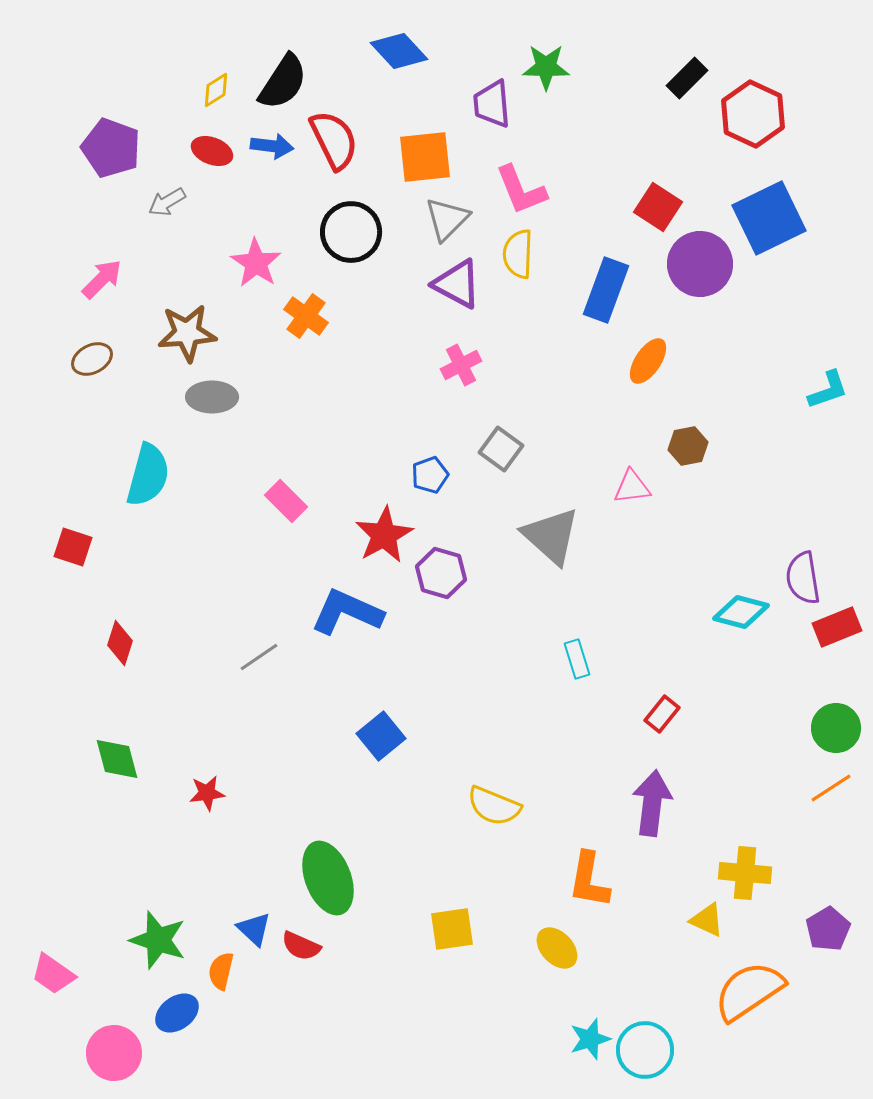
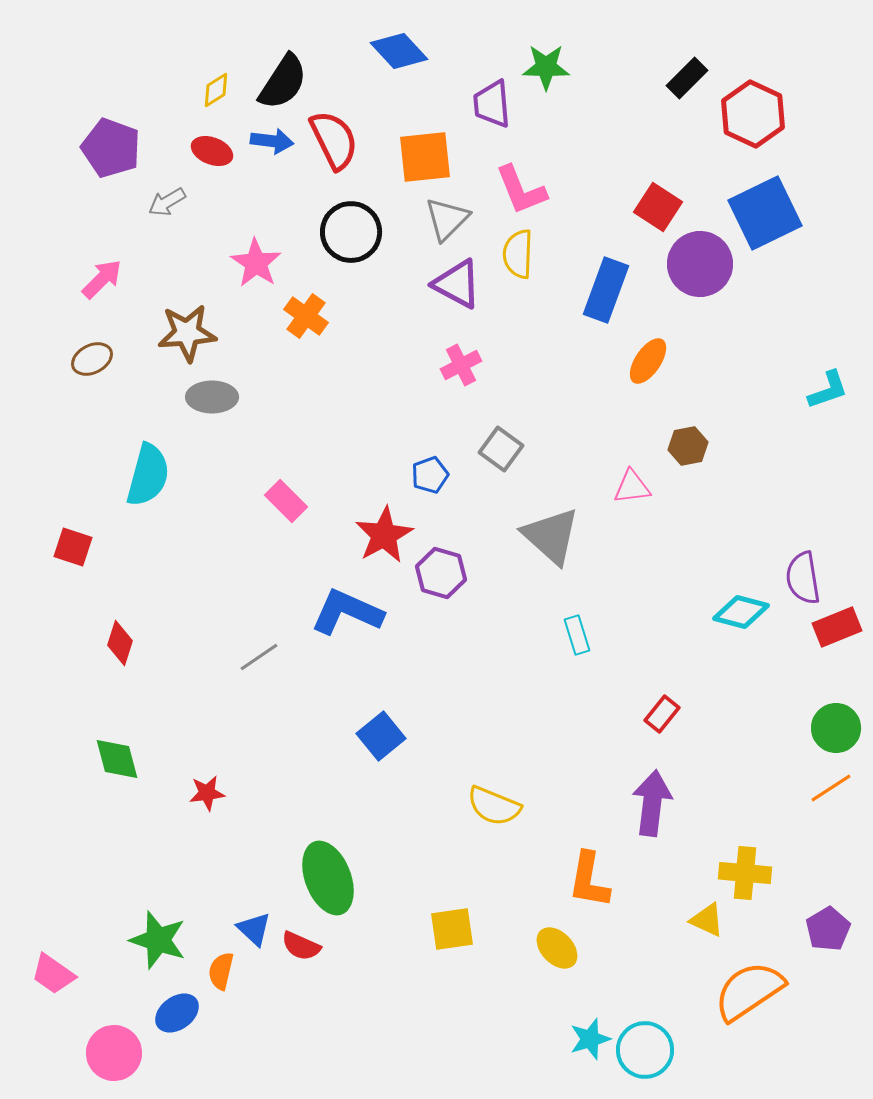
blue arrow at (272, 146): moved 5 px up
blue square at (769, 218): moved 4 px left, 5 px up
cyan rectangle at (577, 659): moved 24 px up
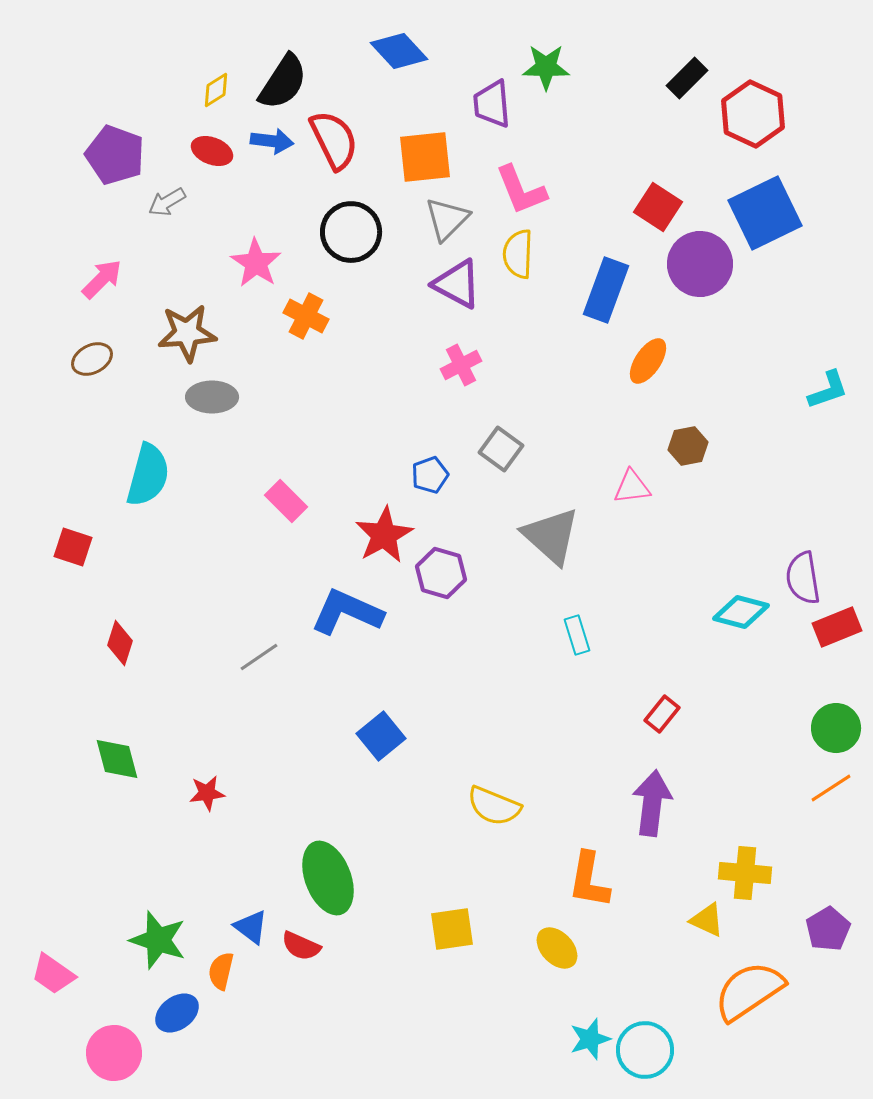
purple pentagon at (111, 148): moved 4 px right, 7 px down
orange cross at (306, 316): rotated 9 degrees counterclockwise
blue triangle at (254, 929): moved 3 px left, 2 px up; rotated 6 degrees counterclockwise
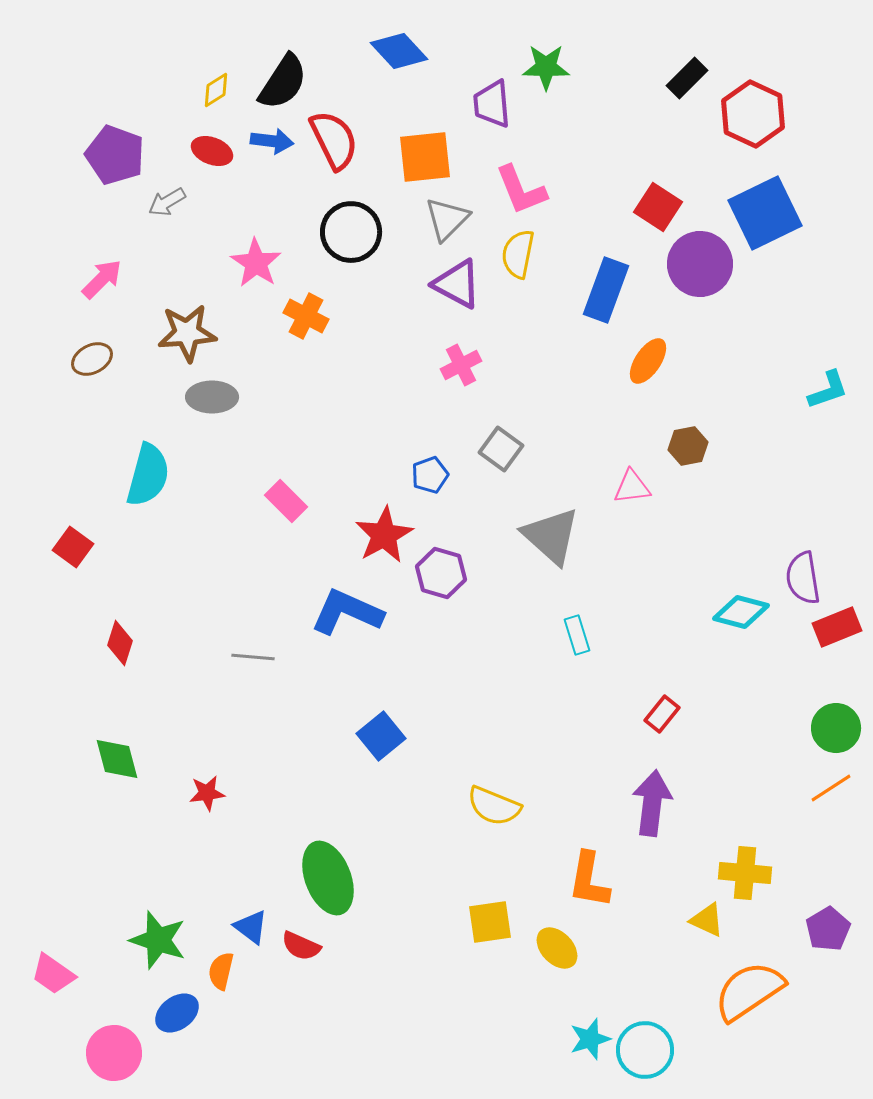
yellow semicircle at (518, 254): rotated 9 degrees clockwise
red square at (73, 547): rotated 18 degrees clockwise
gray line at (259, 657): moved 6 px left; rotated 39 degrees clockwise
yellow square at (452, 929): moved 38 px right, 7 px up
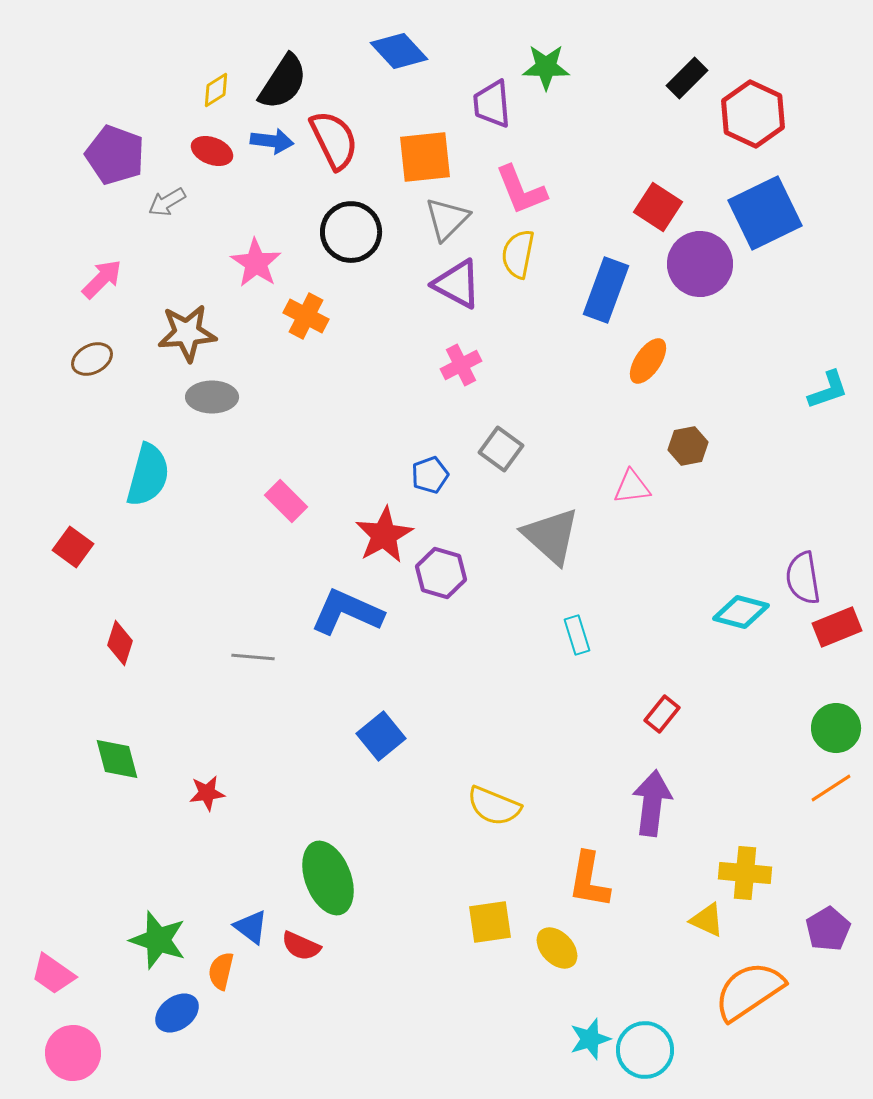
pink circle at (114, 1053): moved 41 px left
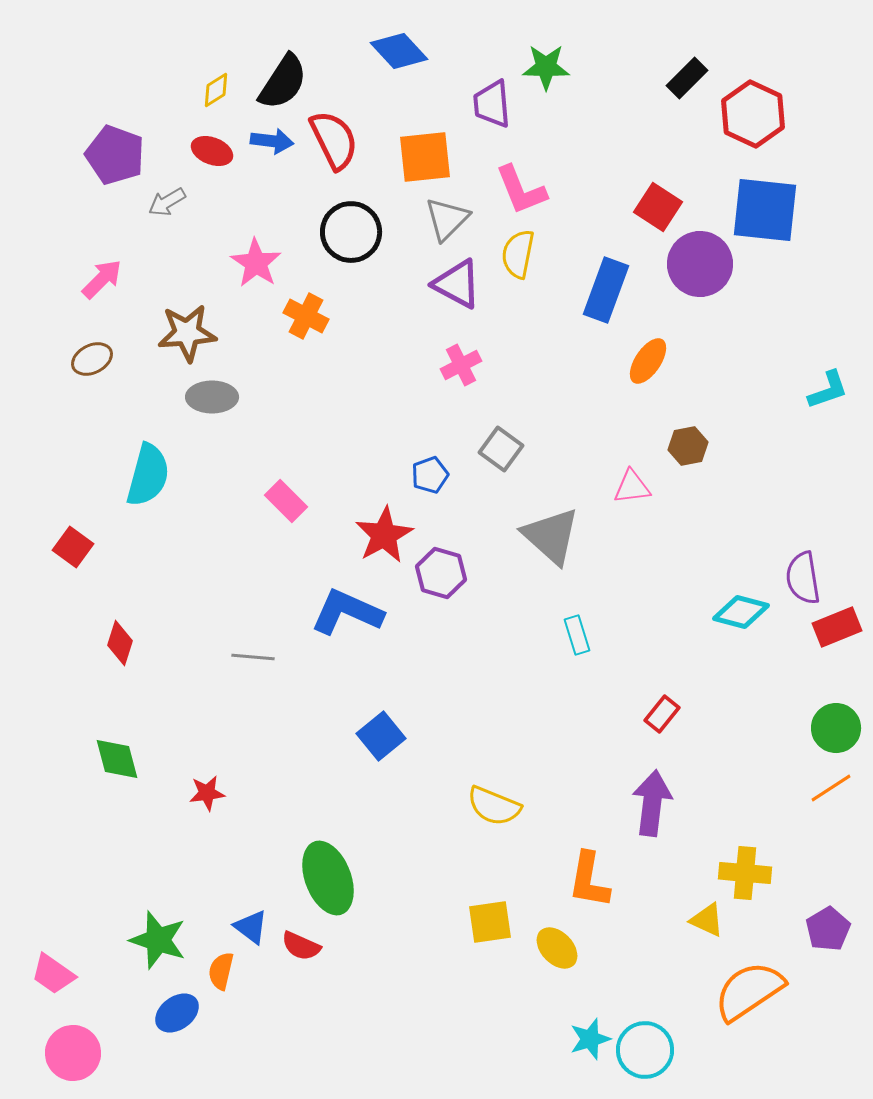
blue square at (765, 213): moved 3 px up; rotated 32 degrees clockwise
